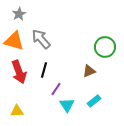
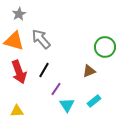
black line: rotated 14 degrees clockwise
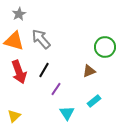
cyan triangle: moved 8 px down
yellow triangle: moved 3 px left, 5 px down; rotated 40 degrees counterclockwise
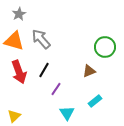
cyan rectangle: moved 1 px right
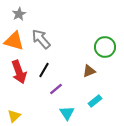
purple line: rotated 16 degrees clockwise
